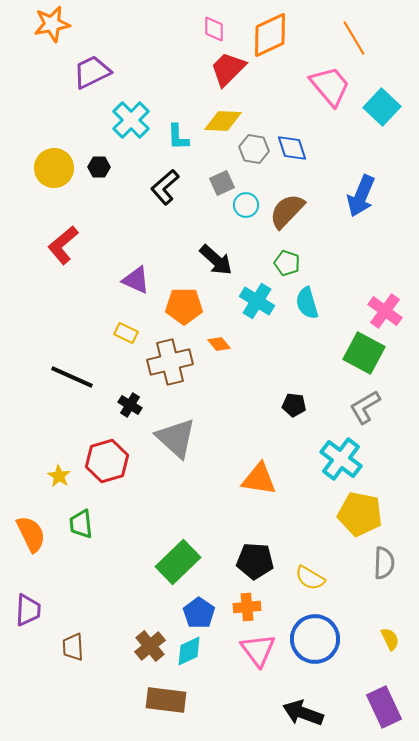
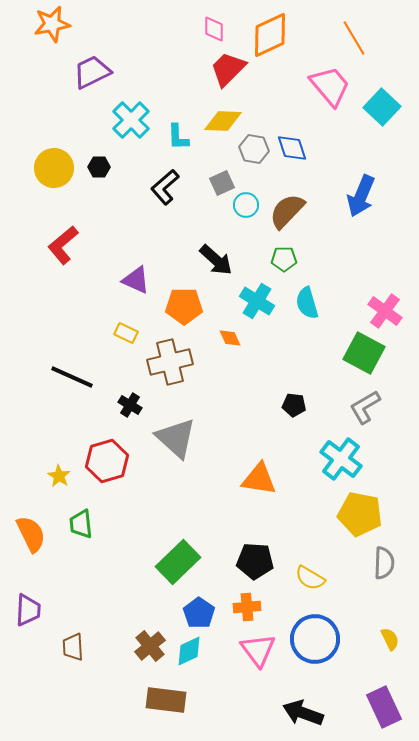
green pentagon at (287, 263): moved 3 px left, 4 px up; rotated 20 degrees counterclockwise
orange diamond at (219, 344): moved 11 px right, 6 px up; rotated 15 degrees clockwise
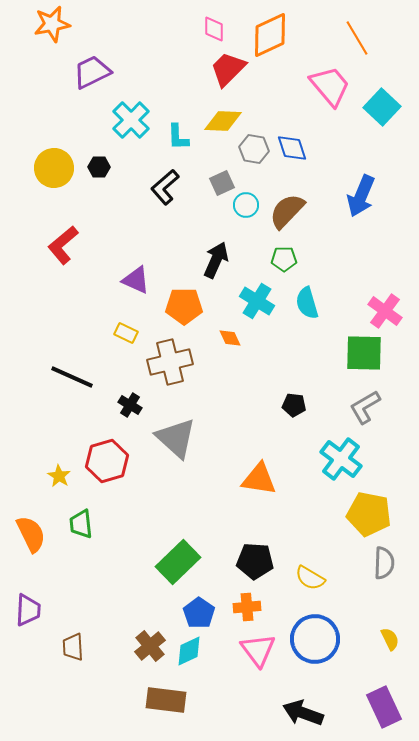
orange line at (354, 38): moved 3 px right
black arrow at (216, 260): rotated 108 degrees counterclockwise
green square at (364, 353): rotated 27 degrees counterclockwise
yellow pentagon at (360, 514): moved 9 px right
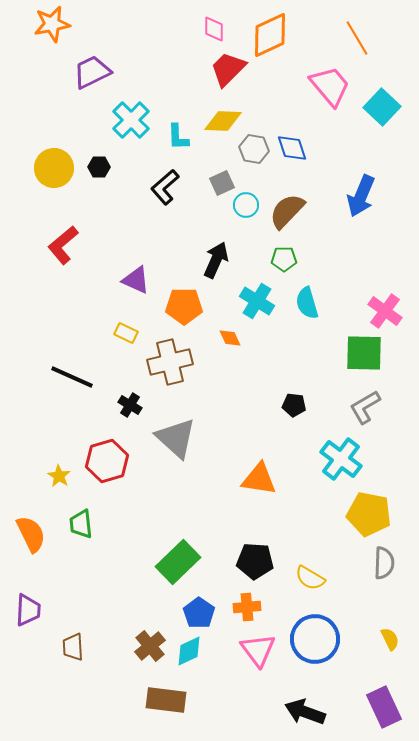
black arrow at (303, 713): moved 2 px right, 1 px up
